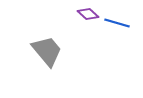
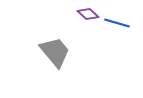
gray trapezoid: moved 8 px right, 1 px down
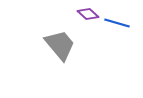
gray trapezoid: moved 5 px right, 7 px up
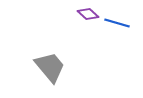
gray trapezoid: moved 10 px left, 22 px down
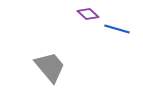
blue line: moved 6 px down
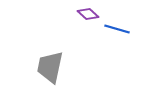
gray trapezoid: rotated 128 degrees counterclockwise
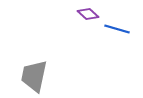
gray trapezoid: moved 16 px left, 9 px down
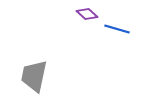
purple diamond: moved 1 px left
